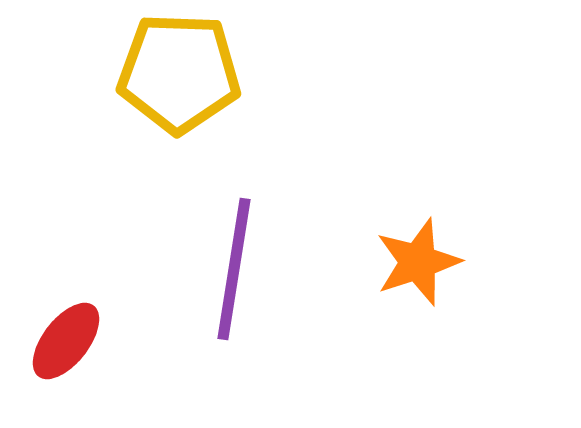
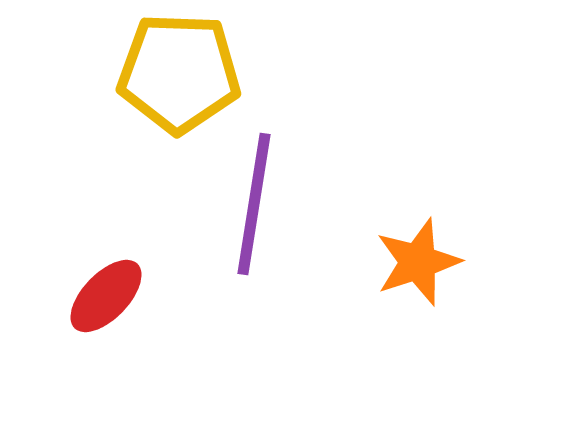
purple line: moved 20 px right, 65 px up
red ellipse: moved 40 px right, 45 px up; rotated 6 degrees clockwise
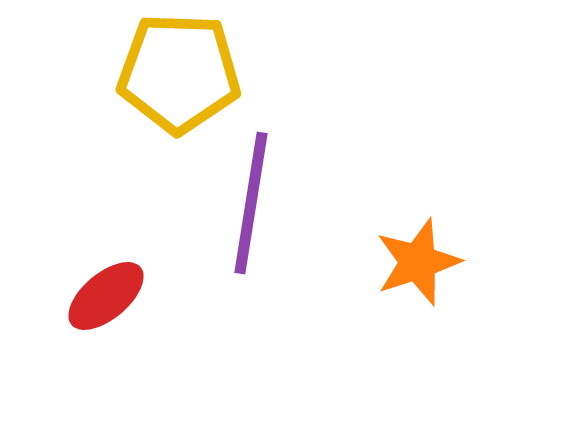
purple line: moved 3 px left, 1 px up
red ellipse: rotated 6 degrees clockwise
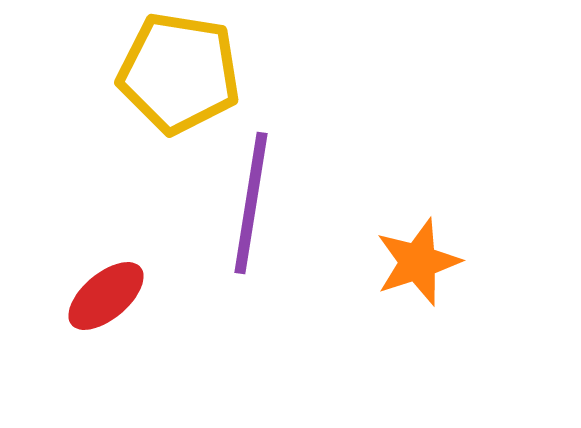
yellow pentagon: rotated 7 degrees clockwise
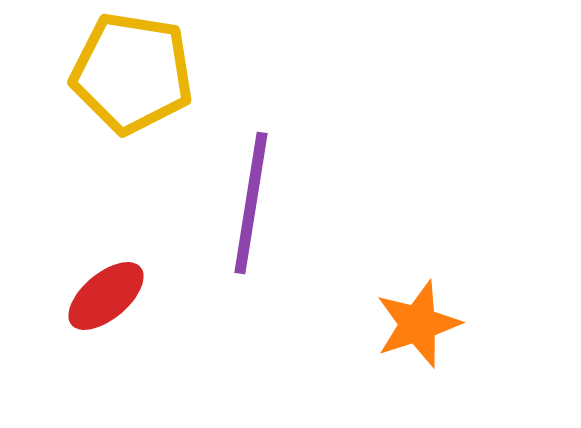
yellow pentagon: moved 47 px left
orange star: moved 62 px down
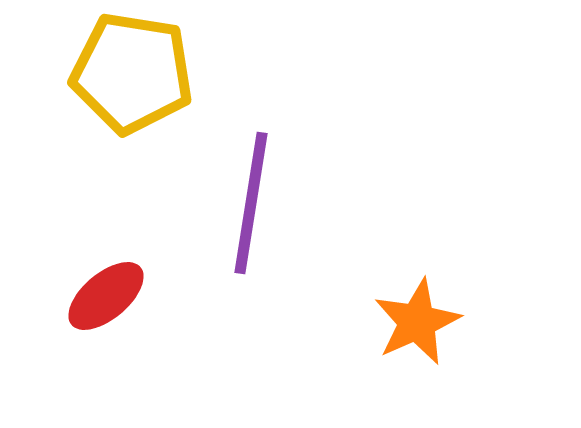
orange star: moved 1 px left, 2 px up; rotated 6 degrees counterclockwise
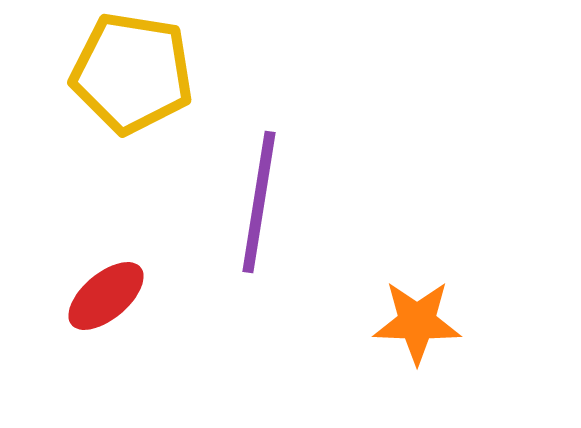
purple line: moved 8 px right, 1 px up
orange star: rotated 26 degrees clockwise
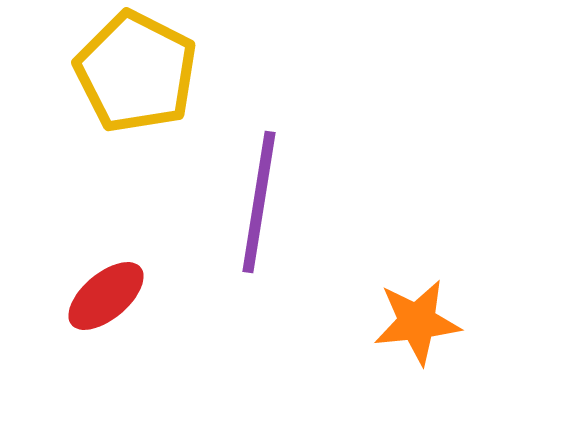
yellow pentagon: moved 4 px right, 1 px up; rotated 18 degrees clockwise
orange star: rotated 8 degrees counterclockwise
